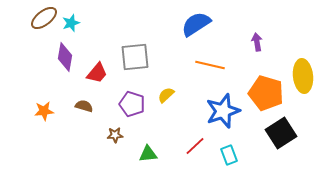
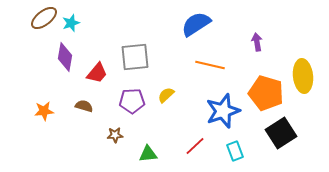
purple pentagon: moved 3 px up; rotated 20 degrees counterclockwise
cyan rectangle: moved 6 px right, 4 px up
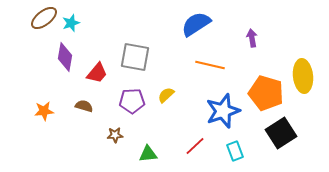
purple arrow: moved 5 px left, 4 px up
gray square: rotated 16 degrees clockwise
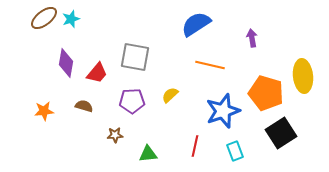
cyan star: moved 4 px up
purple diamond: moved 1 px right, 6 px down
yellow semicircle: moved 4 px right
red line: rotated 35 degrees counterclockwise
